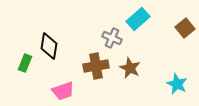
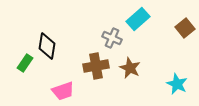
black diamond: moved 2 px left
green rectangle: rotated 12 degrees clockwise
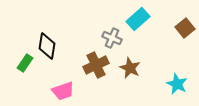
brown cross: moved 1 px up; rotated 15 degrees counterclockwise
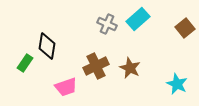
gray cross: moved 5 px left, 14 px up
brown cross: moved 1 px down
pink trapezoid: moved 3 px right, 4 px up
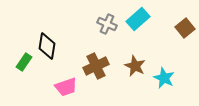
green rectangle: moved 1 px left, 1 px up
brown star: moved 5 px right, 2 px up
cyan star: moved 13 px left, 6 px up
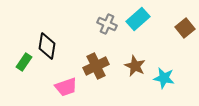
cyan star: rotated 15 degrees counterclockwise
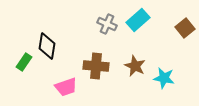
cyan rectangle: moved 1 px down
brown cross: rotated 30 degrees clockwise
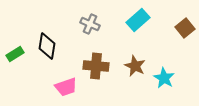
gray cross: moved 17 px left
green rectangle: moved 9 px left, 8 px up; rotated 24 degrees clockwise
cyan star: rotated 20 degrees clockwise
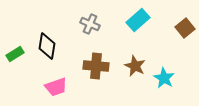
pink trapezoid: moved 10 px left
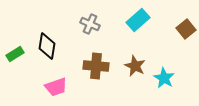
brown square: moved 1 px right, 1 px down
